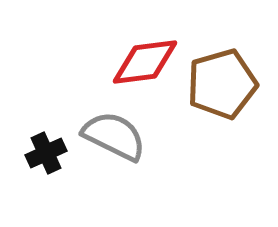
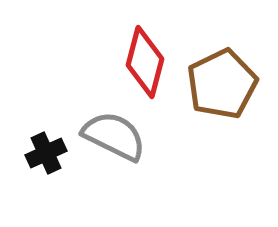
red diamond: rotated 68 degrees counterclockwise
brown pentagon: rotated 10 degrees counterclockwise
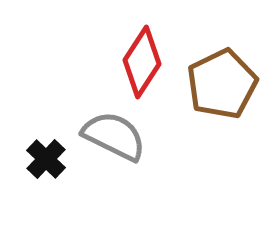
red diamond: moved 3 px left; rotated 18 degrees clockwise
black cross: moved 6 px down; rotated 21 degrees counterclockwise
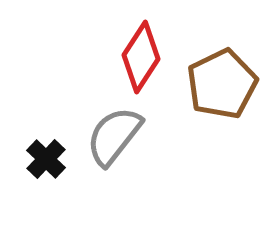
red diamond: moved 1 px left, 5 px up
gray semicircle: rotated 78 degrees counterclockwise
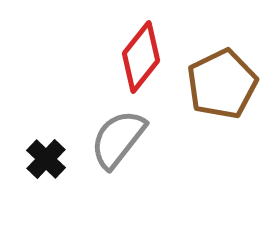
red diamond: rotated 6 degrees clockwise
gray semicircle: moved 4 px right, 3 px down
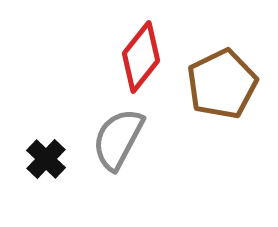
gray semicircle: rotated 10 degrees counterclockwise
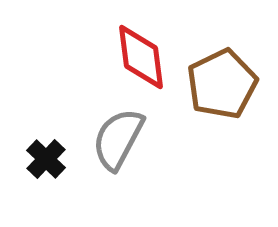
red diamond: rotated 46 degrees counterclockwise
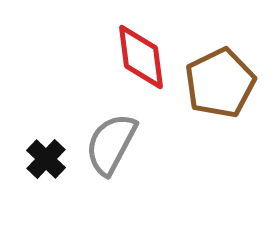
brown pentagon: moved 2 px left, 1 px up
gray semicircle: moved 7 px left, 5 px down
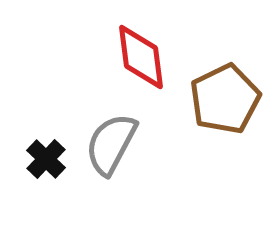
brown pentagon: moved 5 px right, 16 px down
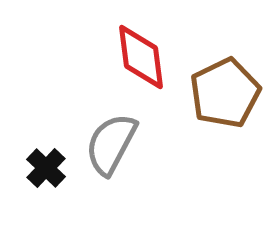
brown pentagon: moved 6 px up
black cross: moved 9 px down
